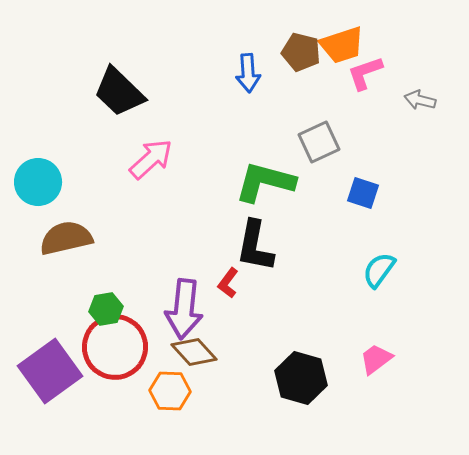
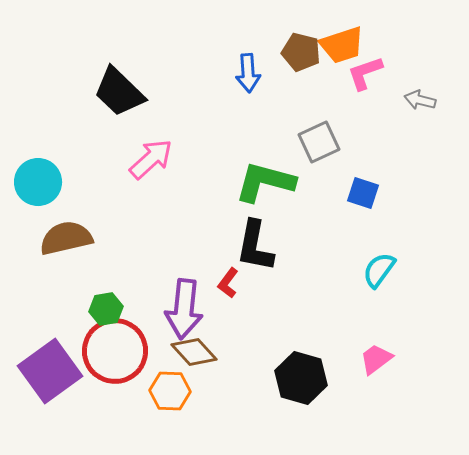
red circle: moved 4 px down
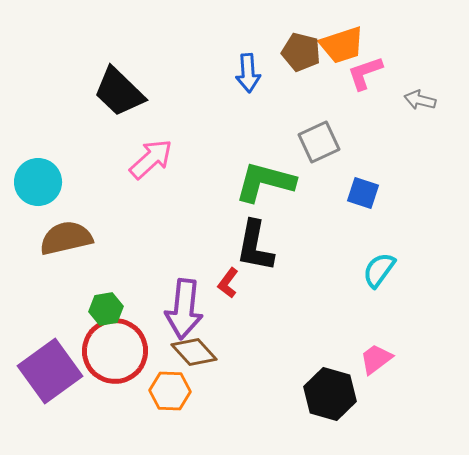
black hexagon: moved 29 px right, 16 px down
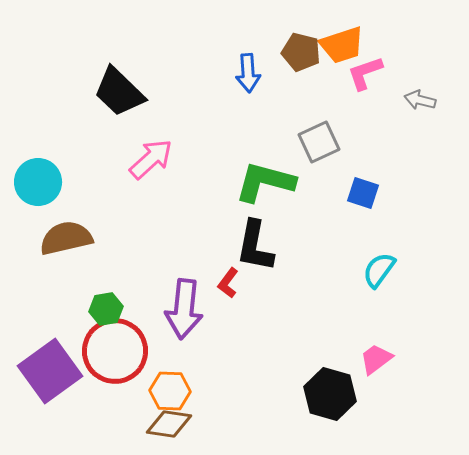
brown diamond: moved 25 px left, 72 px down; rotated 39 degrees counterclockwise
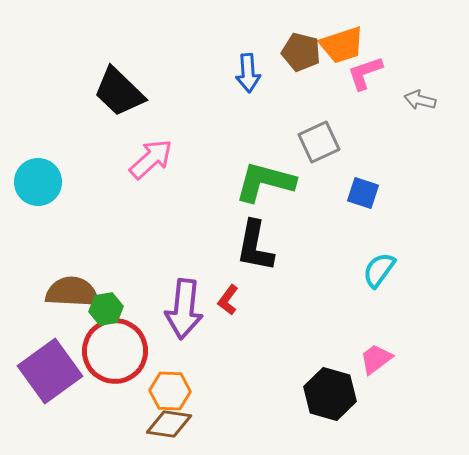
brown semicircle: moved 6 px right, 54 px down; rotated 16 degrees clockwise
red L-shape: moved 17 px down
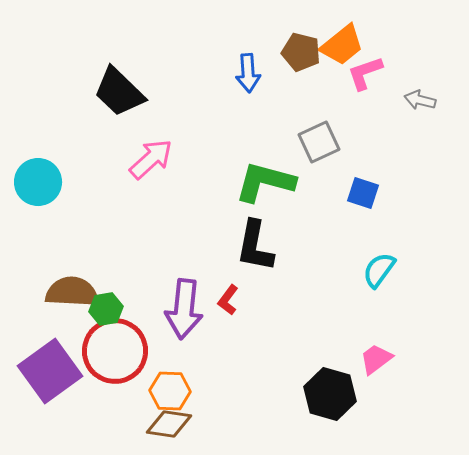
orange trapezoid: rotated 21 degrees counterclockwise
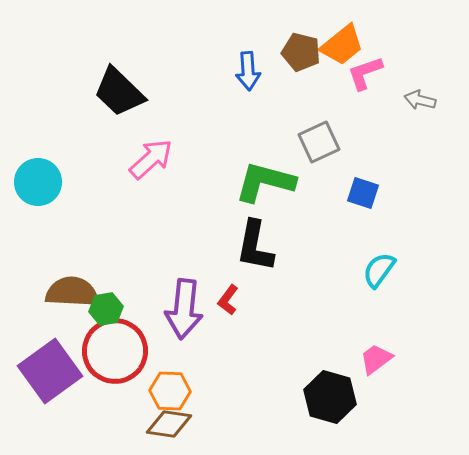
blue arrow: moved 2 px up
black hexagon: moved 3 px down
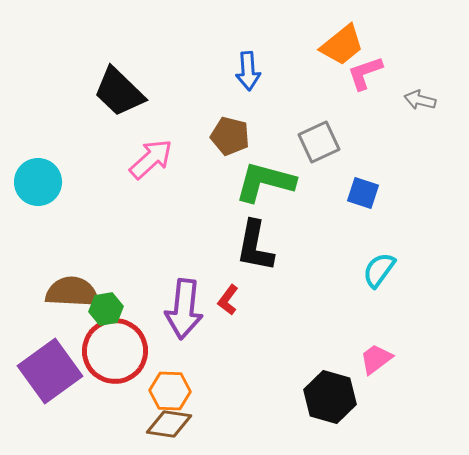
brown pentagon: moved 71 px left, 84 px down
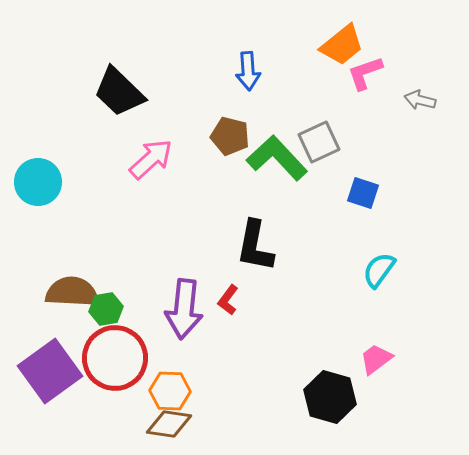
green L-shape: moved 12 px right, 24 px up; rotated 32 degrees clockwise
red circle: moved 7 px down
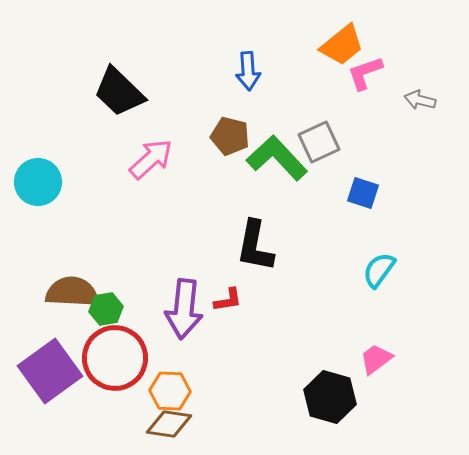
red L-shape: rotated 136 degrees counterclockwise
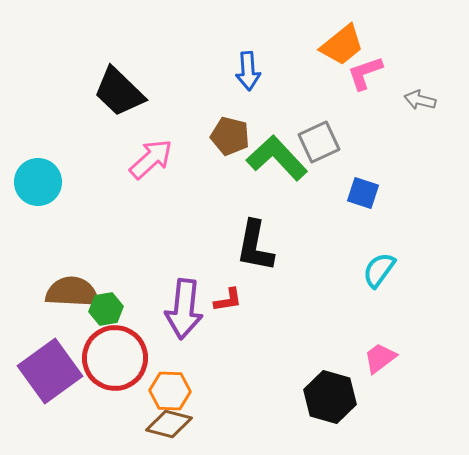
pink trapezoid: moved 4 px right, 1 px up
brown diamond: rotated 6 degrees clockwise
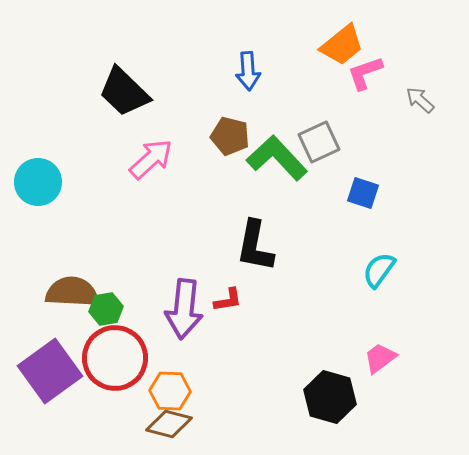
black trapezoid: moved 5 px right
gray arrow: rotated 28 degrees clockwise
